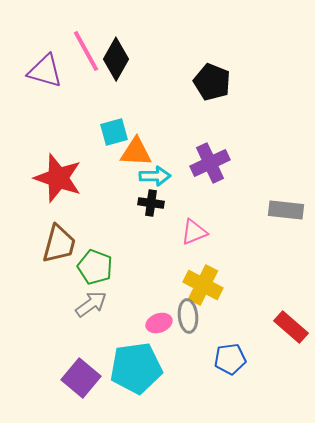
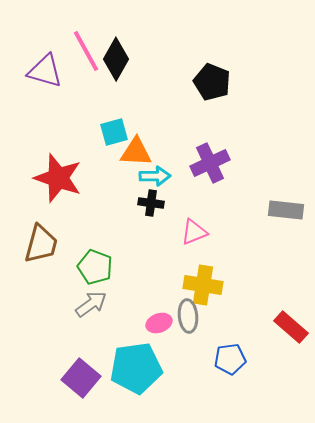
brown trapezoid: moved 18 px left
yellow cross: rotated 18 degrees counterclockwise
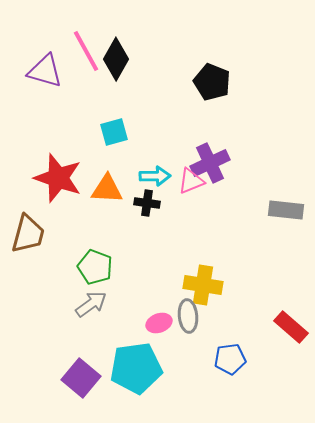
orange triangle: moved 29 px left, 37 px down
black cross: moved 4 px left
pink triangle: moved 3 px left, 51 px up
brown trapezoid: moved 13 px left, 10 px up
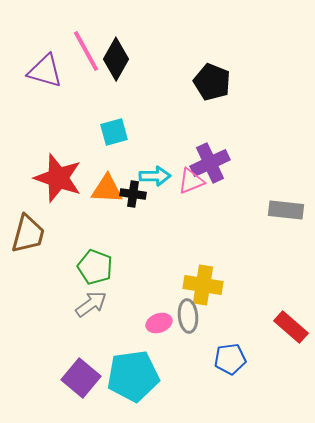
black cross: moved 14 px left, 9 px up
cyan pentagon: moved 3 px left, 8 px down
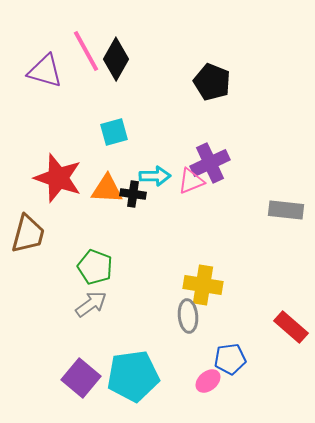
pink ellipse: moved 49 px right, 58 px down; rotated 20 degrees counterclockwise
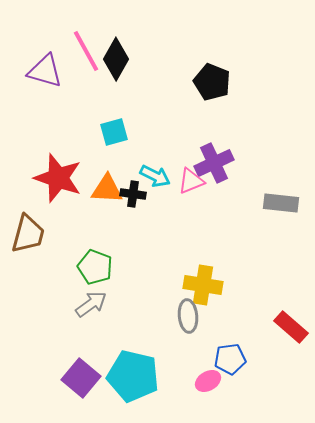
purple cross: moved 4 px right
cyan arrow: rotated 28 degrees clockwise
gray rectangle: moved 5 px left, 7 px up
cyan pentagon: rotated 21 degrees clockwise
pink ellipse: rotated 10 degrees clockwise
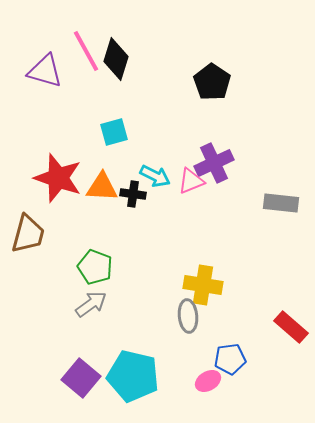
black diamond: rotated 12 degrees counterclockwise
black pentagon: rotated 12 degrees clockwise
orange triangle: moved 5 px left, 2 px up
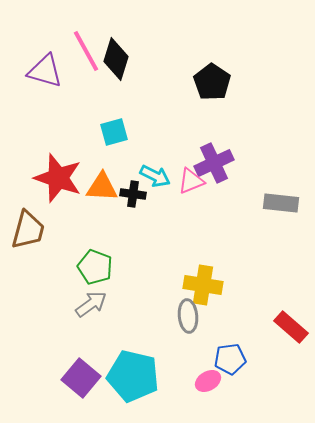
brown trapezoid: moved 4 px up
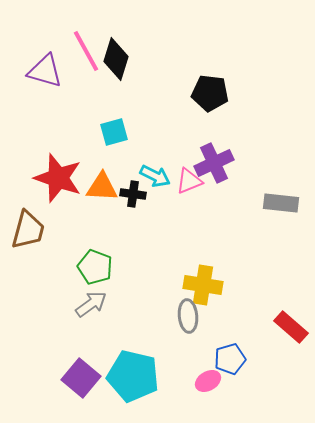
black pentagon: moved 2 px left, 11 px down; rotated 27 degrees counterclockwise
pink triangle: moved 2 px left
blue pentagon: rotated 8 degrees counterclockwise
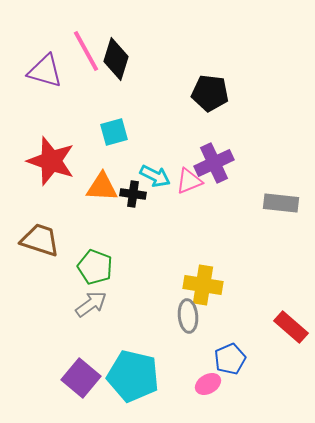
red star: moved 7 px left, 17 px up
brown trapezoid: moved 12 px right, 10 px down; rotated 87 degrees counterclockwise
blue pentagon: rotated 8 degrees counterclockwise
pink ellipse: moved 3 px down
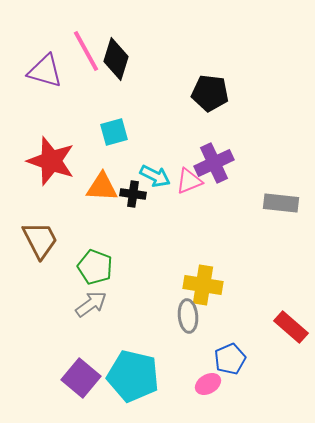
brown trapezoid: rotated 45 degrees clockwise
